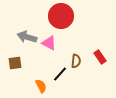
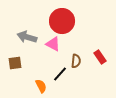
red circle: moved 1 px right, 5 px down
pink triangle: moved 4 px right, 1 px down
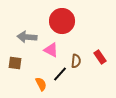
gray arrow: rotated 12 degrees counterclockwise
pink triangle: moved 2 px left, 6 px down
brown square: rotated 16 degrees clockwise
orange semicircle: moved 2 px up
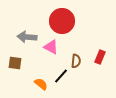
pink triangle: moved 3 px up
red rectangle: rotated 56 degrees clockwise
black line: moved 1 px right, 2 px down
orange semicircle: rotated 24 degrees counterclockwise
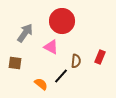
gray arrow: moved 2 px left, 4 px up; rotated 120 degrees clockwise
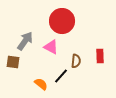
gray arrow: moved 8 px down
red rectangle: moved 1 px up; rotated 24 degrees counterclockwise
brown square: moved 2 px left, 1 px up
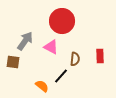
brown semicircle: moved 1 px left, 2 px up
orange semicircle: moved 1 px right, 2 px down
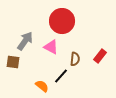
red rectangle: rotated 40 degrees clockwise
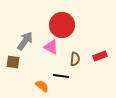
red circle: moved 4 px down
red rectangle: rotated 32 degrees clockwise
black line: rotated 56 degrees clockwise
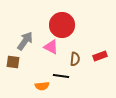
orange semicircle: rotated 136 degrees clockwise
